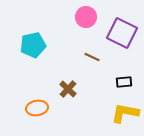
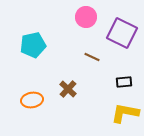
orange ellipse: moved 5 px left, 8 px up
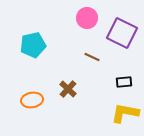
pink circle: moved 1 px right, 1 px down
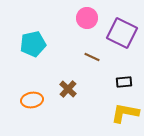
cyan pentagon: moved 1 px up
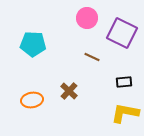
cyan pentagon: rotated 15 degrees clockwise
brown cross: moved 1 px right, 2 px down
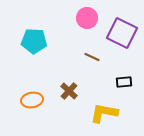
cyan pentagon: moved 1 px right, 3 px up
yellow L-shape: moved 21 px left
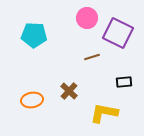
purple square: moved 4 px left
cyan pentagon: moved 6 px up
brown line: rotated 42 degrees counterclockwise
